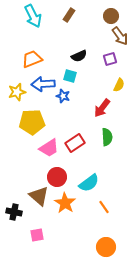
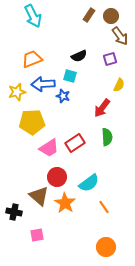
brown rectangle: moved 20 px right
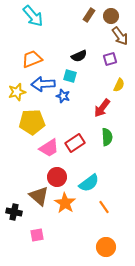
cyan arrow: rotated 15 degrees counterclockwise
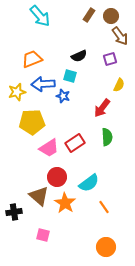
cyan arrow: moved 7 px right
black cross: rotated 21 degrees counterclockwise
pink square: moved 6 px right; rotated 24 degrees clockwise
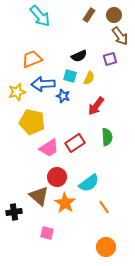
brown circle: moved 3 px right, 1 px up
yellow semicircle: moved 30 px left, 7 px up
red arrow: moved 6 px left, 2 px up
yellow pentagon: rotated 15 degrees clockwise
pink square: moved 4 px right, 2 px up
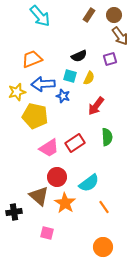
yellow pentagon: moved 3 px right, 6 px up
orange circle: moved 3 px left
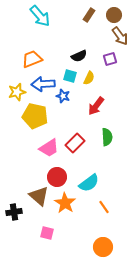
red rectangle: rotated 12 degrees counterclockwise
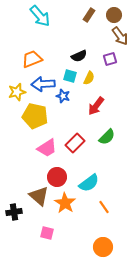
green semicircle: rotated 48 degrees clockwise
pink trapezoid: moved 2 px left
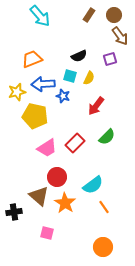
cyan semicircle: moved 4 px right, 2 px down
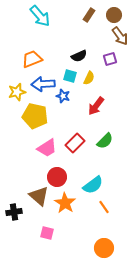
green semicircle: moved 2 px left, 4 px down
orange circle: moved 1 px right, 1 px down
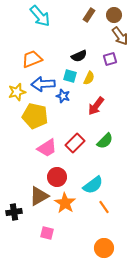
brown triangle: rotated 50 degrees clockwise
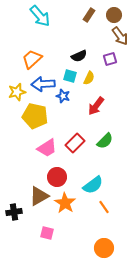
orange trapezoid: rotated 20 degrees counterclockwise
